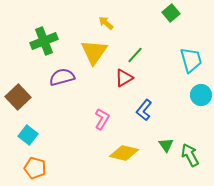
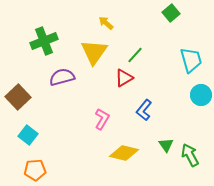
orange pentagon: moved 2 px down; rotated 20 degrees counterclockwise
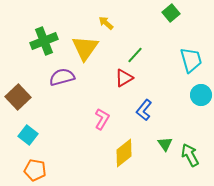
yellow triangle: moved 9 px left, 4 px up
green triangle: moved 1 px left, 1 px up
yellow diamond: rotated 52 degrees counterclockwise
orange pentagon: rotated 15 degrees clockwise
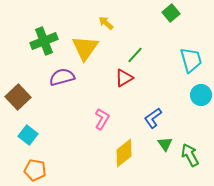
blue L-shape: moved 9 px right, 8 px down; rotated 15 degrees clockwise
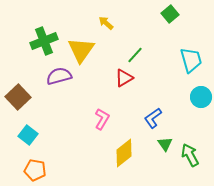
green square: moved 1 px left, 1 px down
yellow triangle: moved 4 px left, 2 px down
purple semicircle: moved 3 px left, 1 px up
cyan circle: moved 2 px down
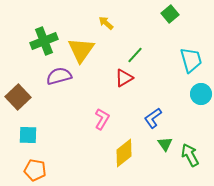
cyan circle: moved 3 px up
cyan square: rotated 36 degrees counterclockwise
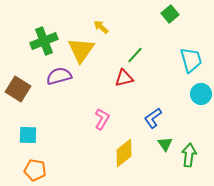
yellow arrow: moved 5 px left, 4 px down
red triangle: rotated 18 degrees clockwise
brown square: moved 8 px up; rotated 15 degrees counterclockwise
green arrow: moved 1 px left; rotated 35 degrees clockwise
